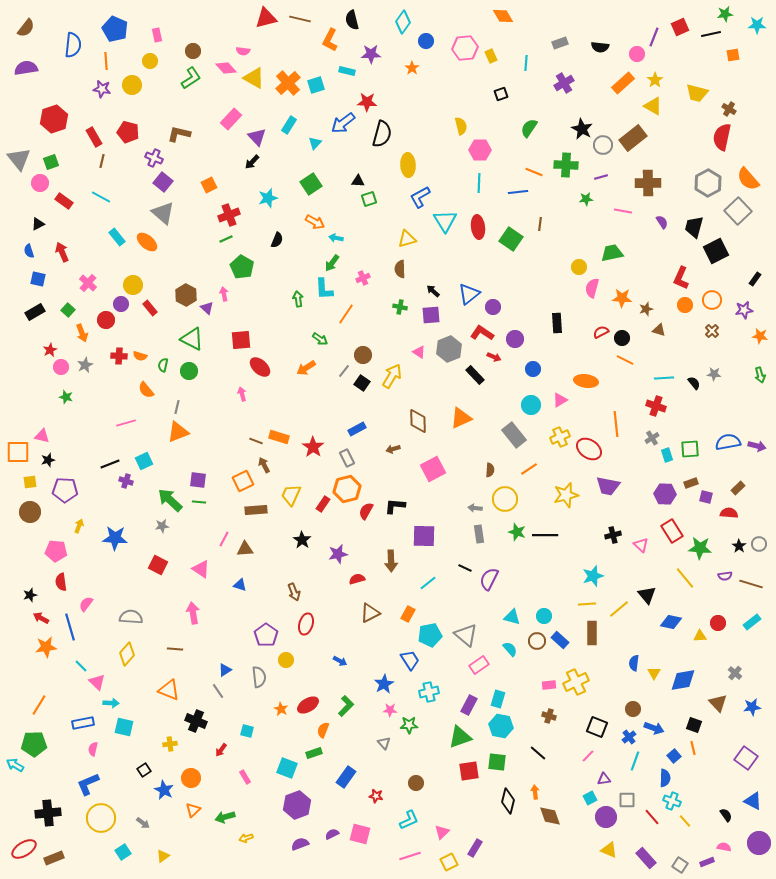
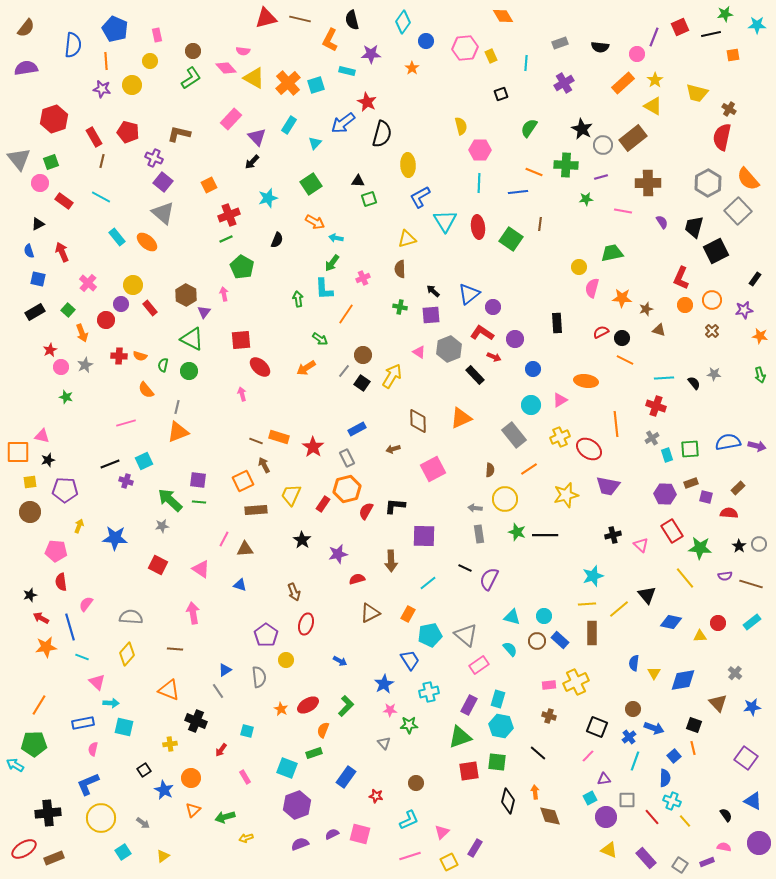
red star at (367, 102): rotated 24 degrees clockwise
purple triangle at (207, 308): moved 3 px left, 4 px down; rotated 24 degrees clockwise
cyan line at (81, 666): moved 1 px right, 9 px up; rotated 24 degrees counterclockwise
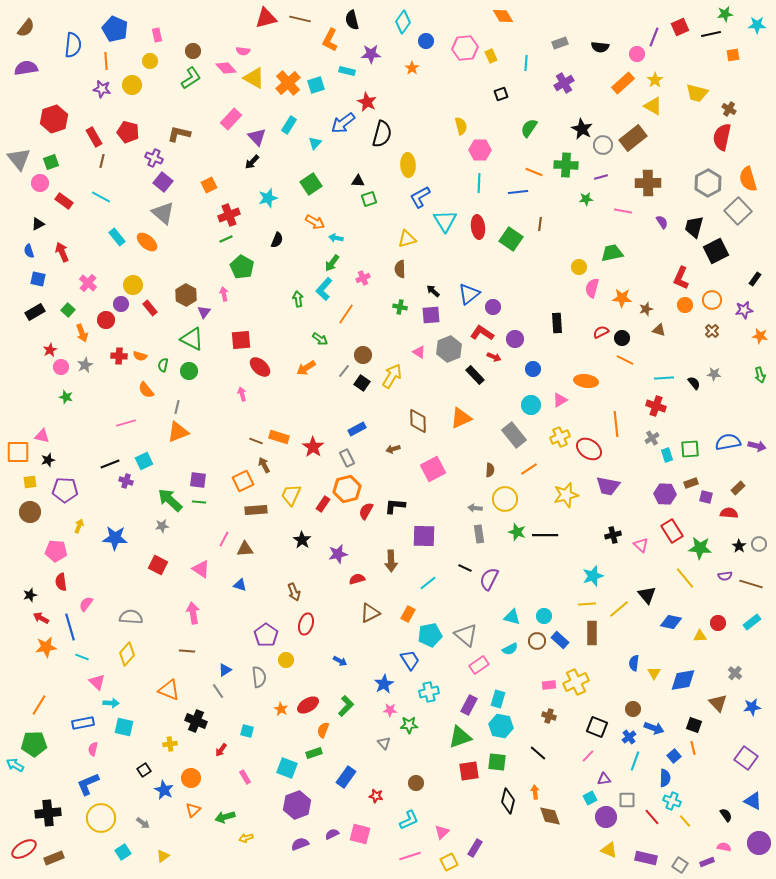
orange semicircle at (748, 179): rotated 25 degrees clockwise
cyan L-shape at (324, 289): rotated 45 degrees clockwise
brown line at (175, 649): moved 12 px right, 2 px down
cyan semicircle at (510, 649): rotated 105 degrees clockwise
purple rectangle at (646, 858): rotated 35 degrees counterclockwise
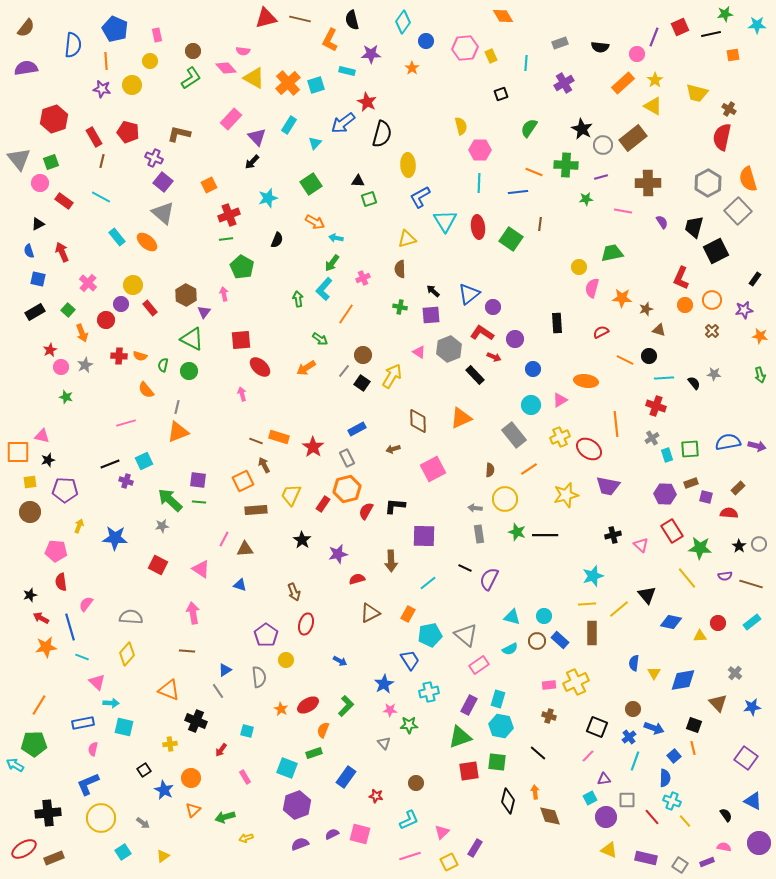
green line at (226, 239): rotated 16 degrees clockwise
black circle at (622, 338): moved 27 px right, 18 px down
yellow line at (685, 578): moved 2 px right
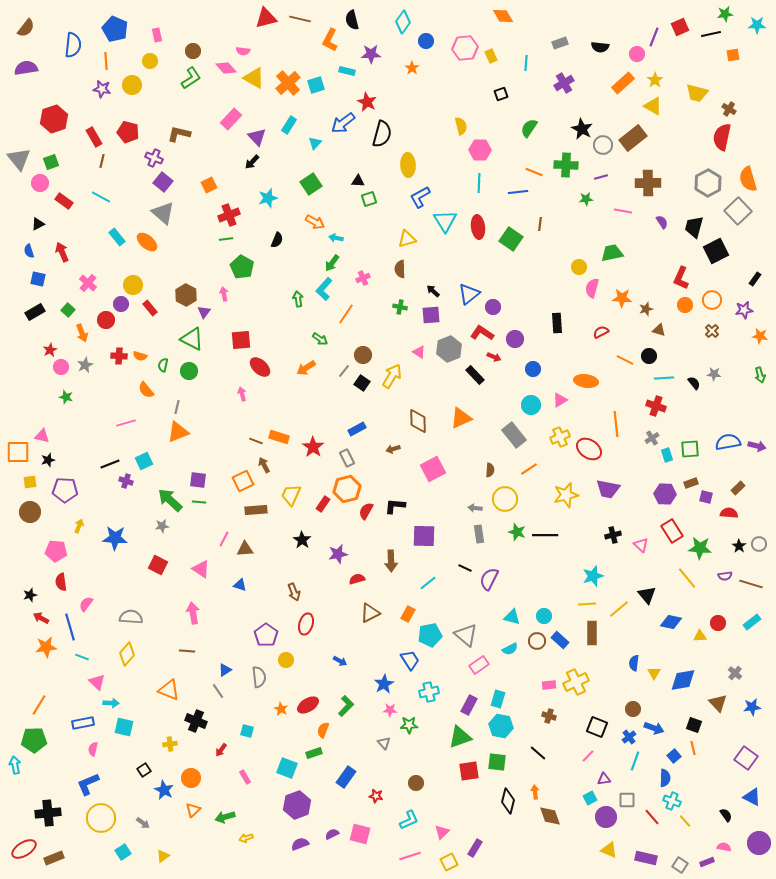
purple trapezoid at (608, 486): moved 3 px down
green pentagon at (34, 744): moved 4 px up
cyan arrow at (15, 765): rotated 48 degrees clockwise
blue triangle at (753, 801): moved 1 px left, 4 px up
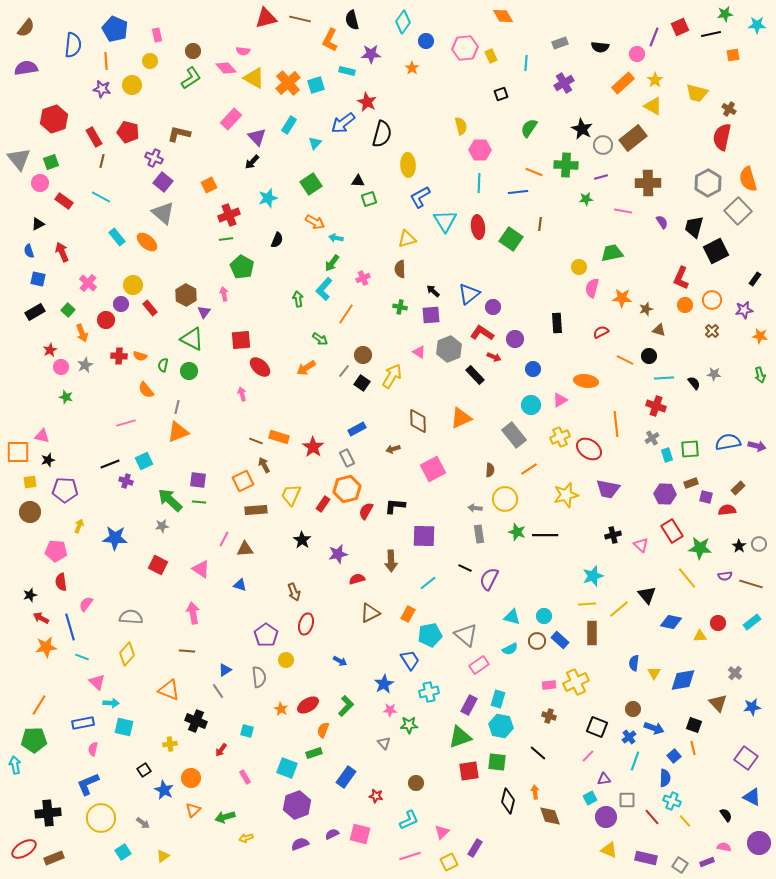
red semicircle at (729, 513): moved 2 px left, 3 px up; rotated 12 degrees counterclockwise
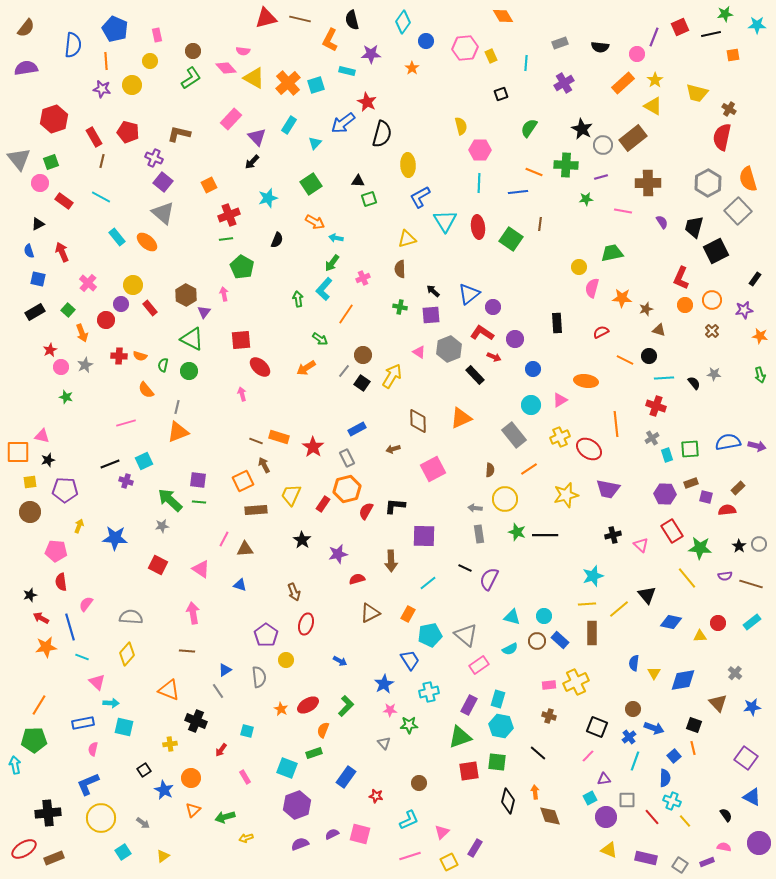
brown circle at (416, 783): moved 3 px right
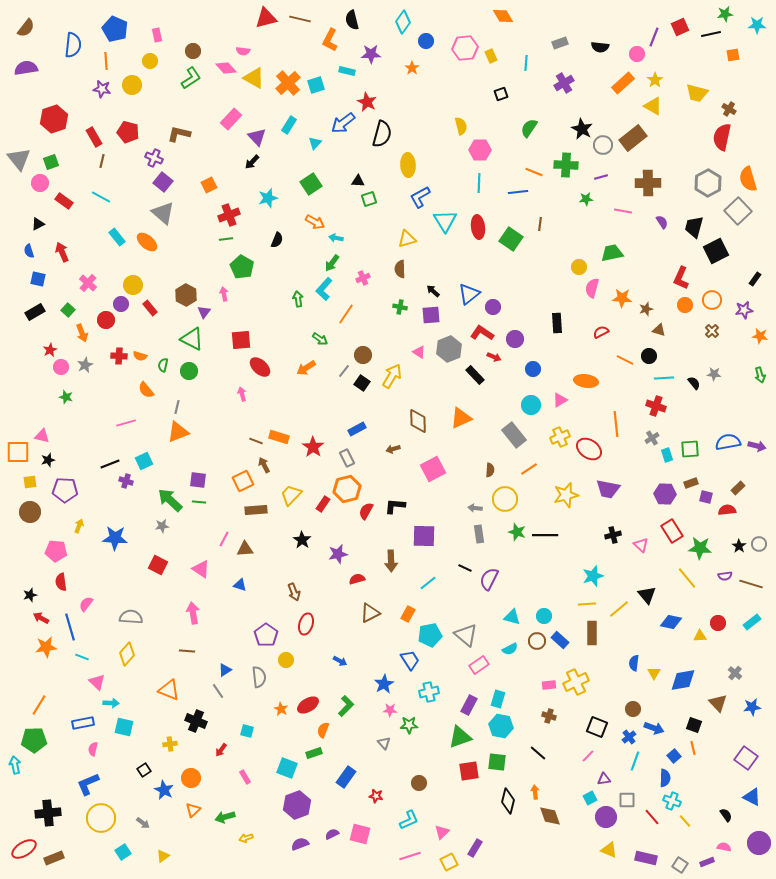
yellow trapezoid at (291, 495): rotated 20 degrees clockwise
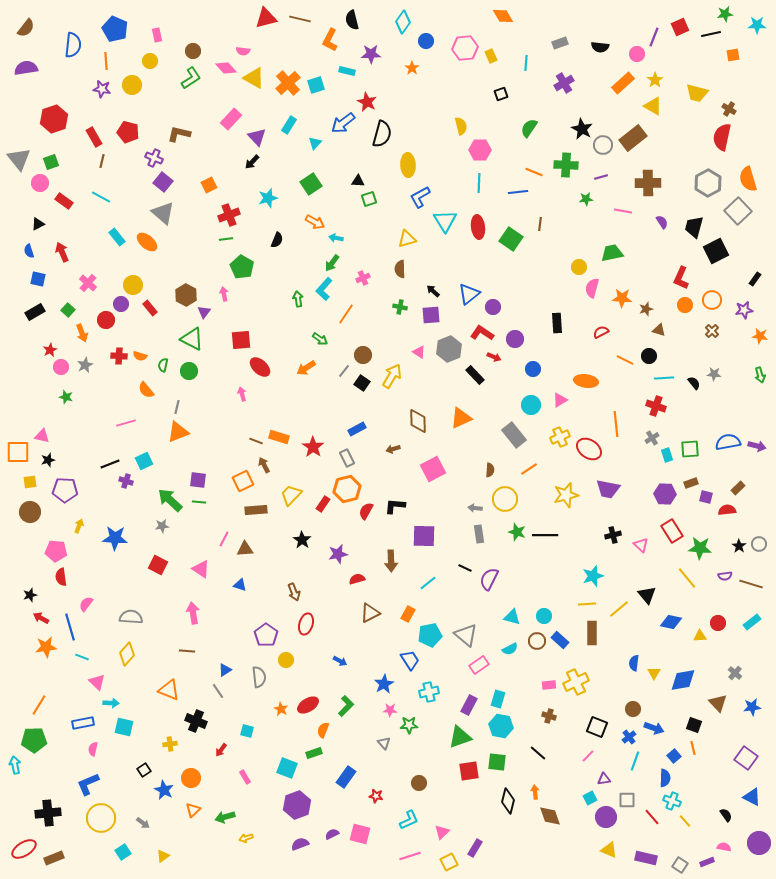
red semicircle at (61, 582): moved 5 px up
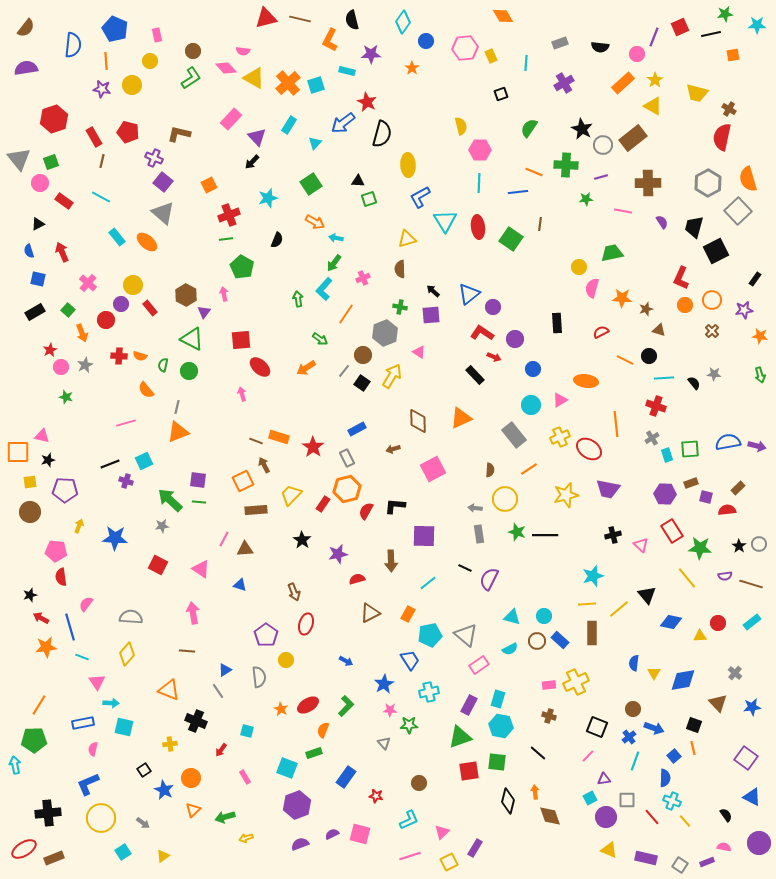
green arrow at (332, 263): moved 2 px right
gray hexagon at (449, 349): moved 64 px left, 16 px up
blue arrow at (340, 661): moved 6 px right
pink triangle at (97, 682): rotated 12 degrees clockwise
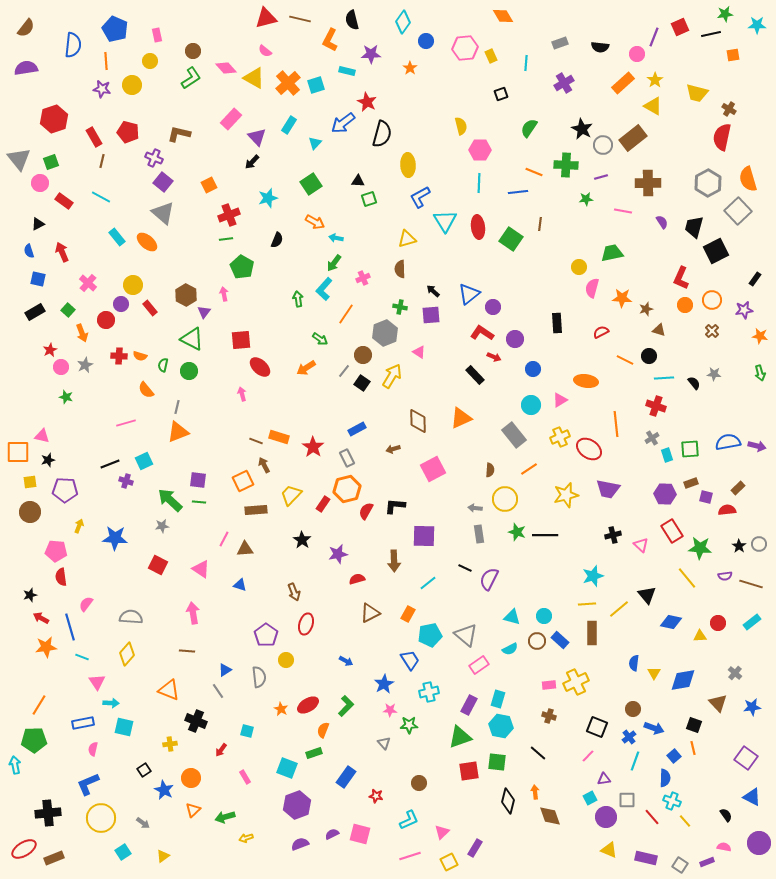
pink semicircle at (243, 51): moved 22 px right; rotated 32 degrees clockwise
orange star at (412, 68): moved 2 px left
green arrow at (760, 375): moved 2 px up
brown arrow at (391, 561): moved 3 px right
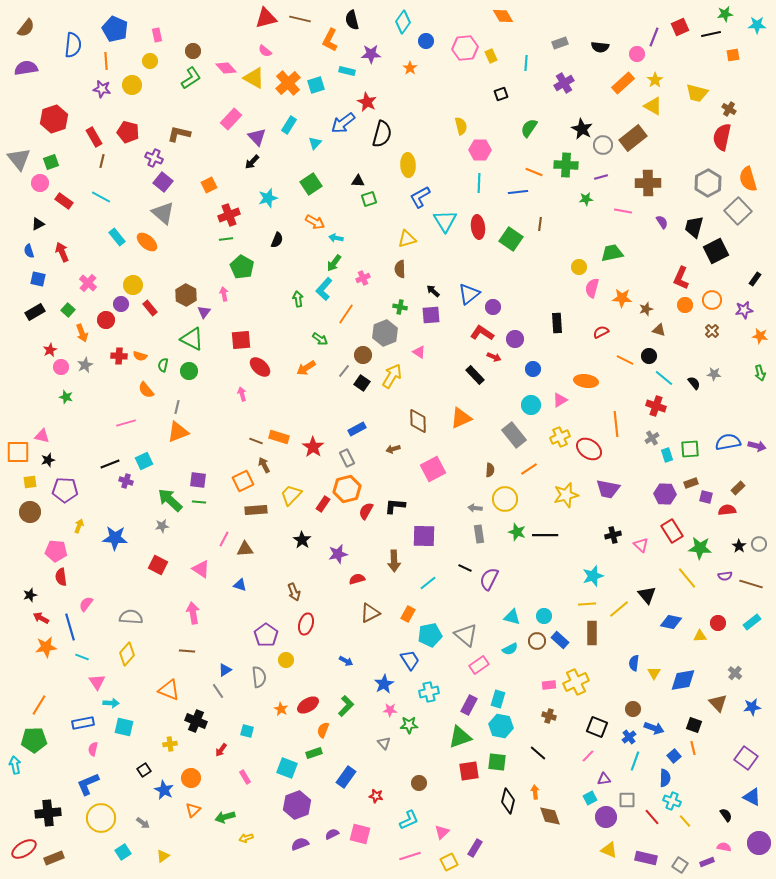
cyan line at (664, 378): rotated 42 degrees clockwise
